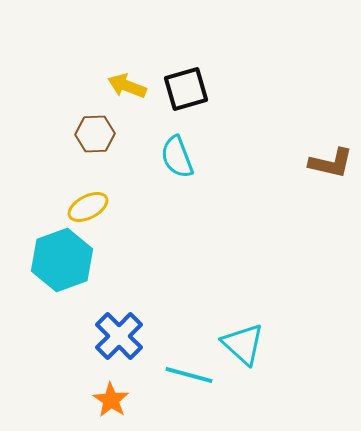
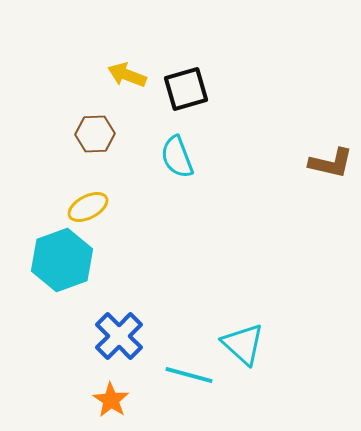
yellow arrow: moved 11 px up
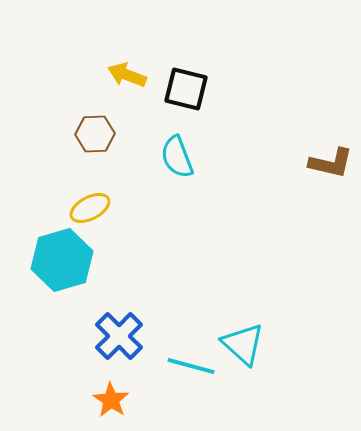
black square: rotated 30 degrees clockwise
yellow ellipse: moved 2 px right, 1 px down
cyan hexagon: rotated 4 degrees clockwise
cyan line: moved 2 px right, 9 px up
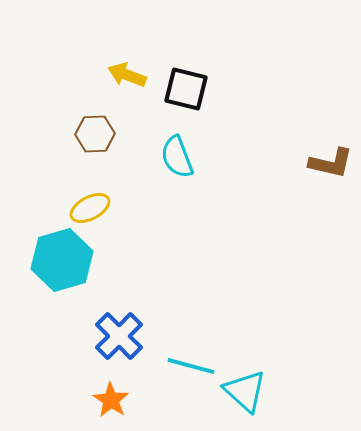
cyan triangle: moved 2 px right, 47 px down
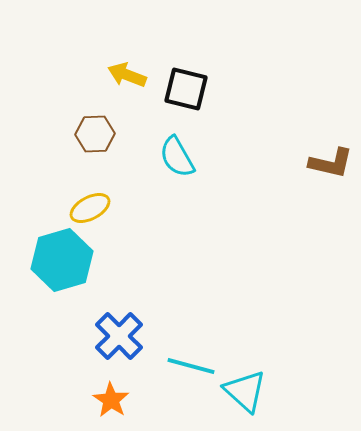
cyan semicircle: rotated 9 degrees counterclockwise
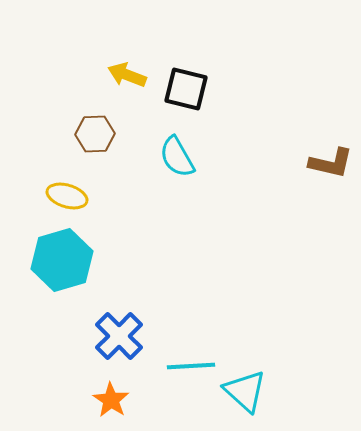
yellow ellipse: moved 23 px left, 12 px up; rotated 45 degrees clockwise
cyan line: rotated 18 degrees counterclockwise
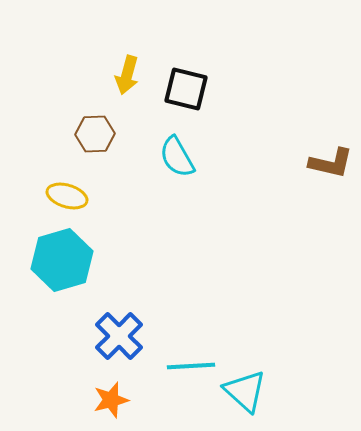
yellow arrow: rotated 96 degrees counterclockwise
orange star: rotated 24 degrees clockwise
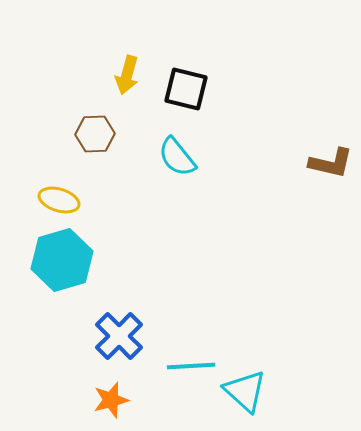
cyan semicircle: rotated 9 degrees counterclockwise
yellow ellipse: moved 8 px left, 4 px down
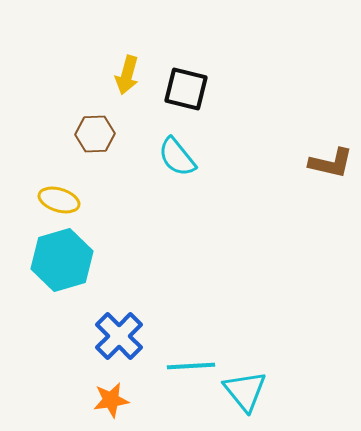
cyan triangle: rotated 9 degrees clockwise
orange star: rotated 6 degrees clockwise
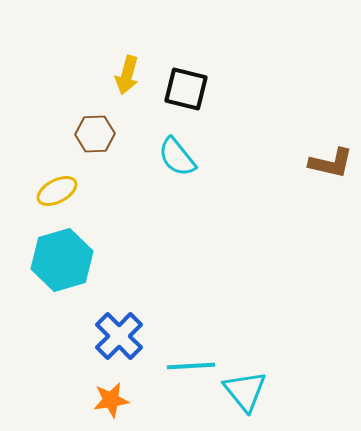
yellow ellipse: moved 2 px left, 9 px up; rotated 45 degrees counterclockwise
